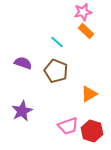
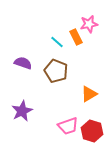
pink star: moved 6 px right, 12 px down
orange rectangle: moved 10 px left, 6 px down; rotated 21 degrees clockwise
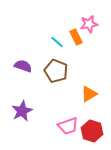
purple semicircle: moved 3 px down
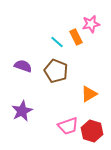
pink star: moved 2 px right
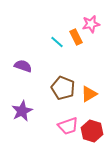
brown pentagon: moved 7 px right, 17 px down
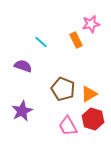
orange rectangle: moved 3 px down
cyan line: moved 16 px left
brown pentagon: moved 1 px down
pink trapezoid: rotated 80 degrees clockwise
red hexagon: moved 1 px right, 12 px up
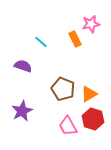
orange rectangle: moved 1 px left, 1 px up
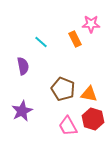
pink star: rotated 12 degrees clockwise
purple semicircle: rotated 60 degrees clockwise
orange triangle: rotated 42 degrees clockwise
